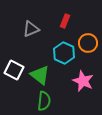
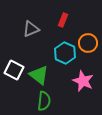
red rectangle: moved 2 px left, 1 px up
cyan hexagon: moved 1 px right
green triangle: moved 1 px left
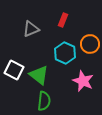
orange circle: moved 2 px right, 1 px down
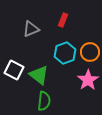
orange circle: moved 8 px down
cyan hexagon: rotated 15 degrees clockwise
pink star: moved 5 px right, 1 px up; rotated 15 degrees clockwise
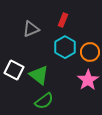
cyan hexagon: moved 6 px up; rotated 10 degrees counterclockwise
green semicircle: rotated 48 degrees clockwise
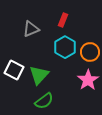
green triangle: rotated 35 degrees clockwise
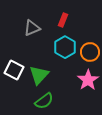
gray triangle: moved 1 px right, 1 px up
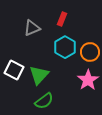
red rectangle: moved 1 px left, 1 px up
